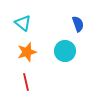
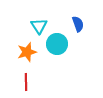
cyan triangle: moved 16 px right, 3 px down; rotated 18 degrees clockwise
cyan circle: moved 8 px left, 7 px up
red line: rotated 12 degrees clockwise
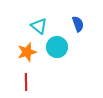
cyan triangle: rotated 18 degrees counterclockwise
cyan circle: moved 3 px down
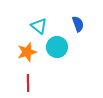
red line: moved 2 px right, 1 px down
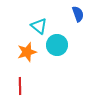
blue semicircle: moved 10 px up
cyan circle: moved 2 px up
red line: moved 8 px left, 3 px down
